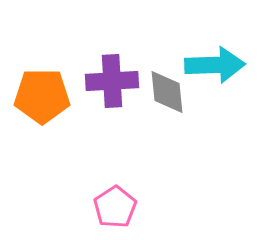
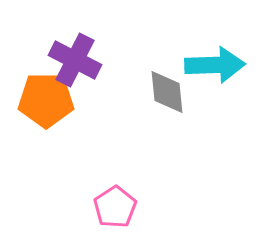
purple cross: moved 37 px left, 21 px up; rotated 30 degrees clockwise
orange pentagon: moved 4 px right, 4 px down
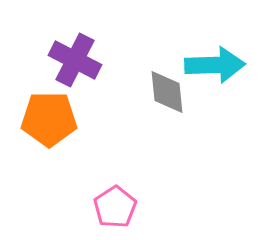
orange pentagon: moved 3 px right, 19 px down
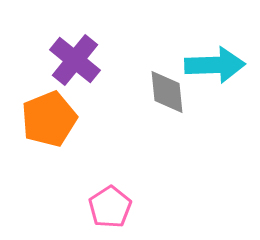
purple cross: rotated 12 degrees clockwise
orange pentagon: rotated 22 degrees counterclockwise
pink pentagon: moved 5 px left
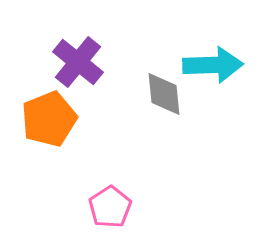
purple cross: moved 3 px right, 2 px down
cyan arrow: moved 2 px left
gray diamond: moved 3 px left, 2 px down
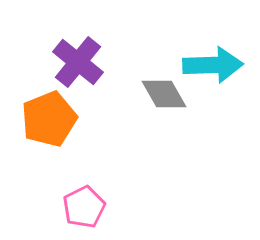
gray diamond: rotated 24 degrees counterclockwise
pink pentagon: moved 26 px left; rotated 6 degrees clockwise
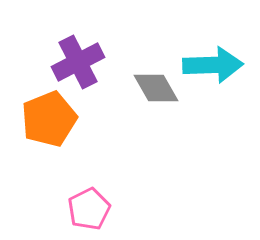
purple cross: rotated 24 degrees clockwise
gray diamond: moved 8 px left, 6 px up
pink pentagon: moved 5 px right, 2 px down
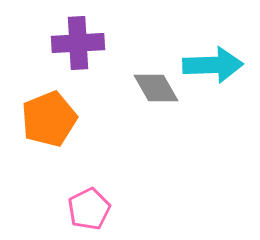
purple cross: moved 19 px up; rotated 24 degrees clockwise
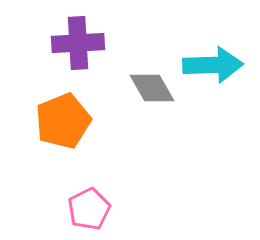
gray diamond: moved 4 px left
orange pentagon: moved 14 px right, 2 px down
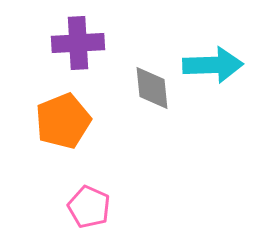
gray diamond: rotated 24 degrees clockwise
pink pentagon: moved 2 px up; rotated 21 degrees counterclockwise
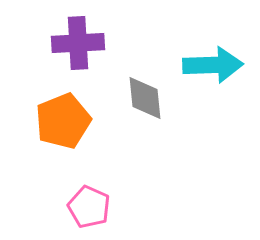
gray diamond: moved 7 px left, 10 px down
